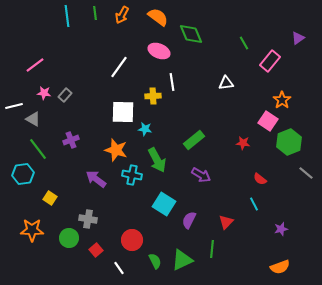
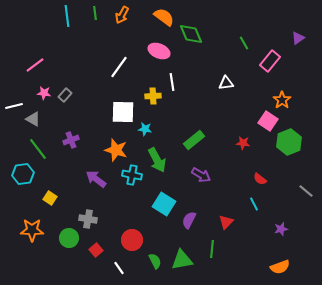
orange semicircle at (158, 17): moved 6 px right
gray line at (306, 173): moved 18 px down
green triangle at (182, 260): rotated 15 degrees clockwise
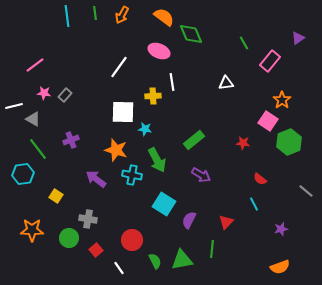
yellow square at (50, 198): moved 6 px right, 2 px up
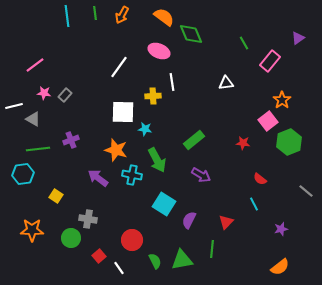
pink square at (268, 121): rotated 18 degrees clockwise
green line at (38, 149): rotated 60 degrees counterclockwise
purple arrow at (96, 179): moved 2 px right, 1 px up
green circle at (69, 238): moved 2 px right
red square at (96, 250): moved 3 px right, 6 px down
orange semicircle at (280, 267): rotated 18 degrees counterclockwise
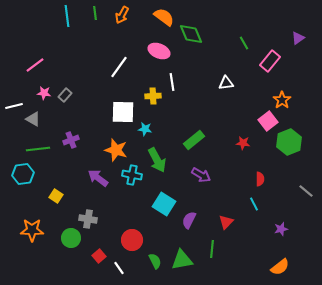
red semicircle at (260, 179): rotated 128 degrees counterclockwise
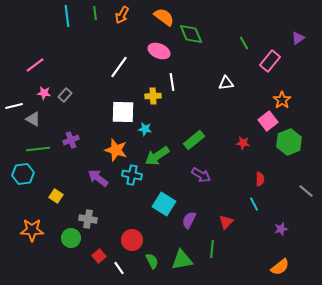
green arrow at (157, 160): moved 4 px up; rotated 85 degrees clockwise
green semicircle at (155, 261): moved 3 px left
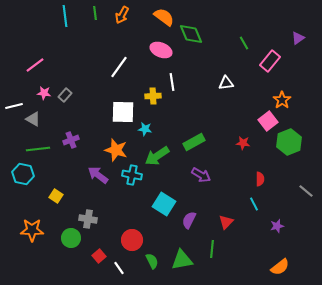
cyan line at (67, 16): moved 2 px left
pink ellipse at (159, 51): moved 2 px right, 1 px up
green rectangle at (194, 140): moved 2 px down; rotated 10 degrees clockwise
cyan hexagon at (23, 174): rotated 20 degrees clockwise
purple arrow at (98, 178): moved 3 px up
purple star at (281, 229): moved 4 px left, 3 px up
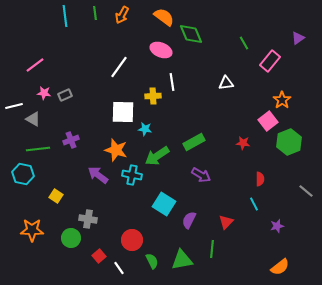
gray rectangle at (65, 95): rotated 24 degrees clockwise
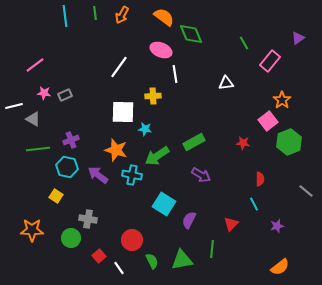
white line at (172, 82): moved 3 px right, 8 px up
cyan hexagon at (23, 174): moved 44 px right, 7 px up
red triangle at (226, 222): moved 5 px right, 2 px down
